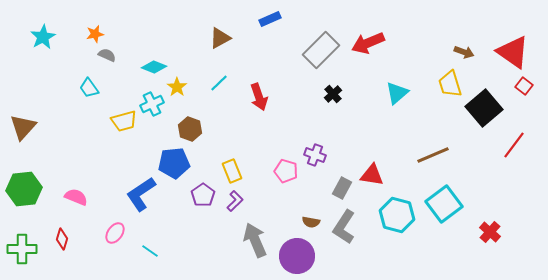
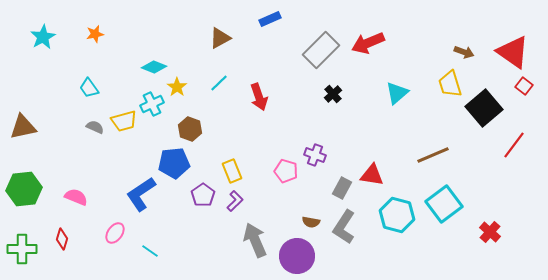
gray semicircle at (107, 55): moved 12 px left, 72 px down
brown triangle at (23, 127): rotated 36 degrees clockwise
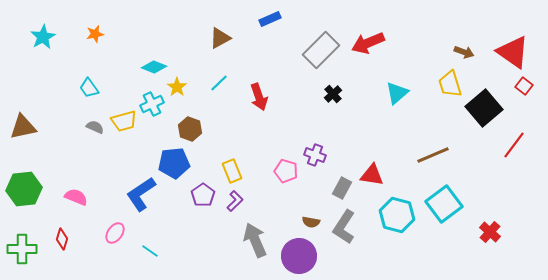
purple circle at (297, 256): moved 2 px right
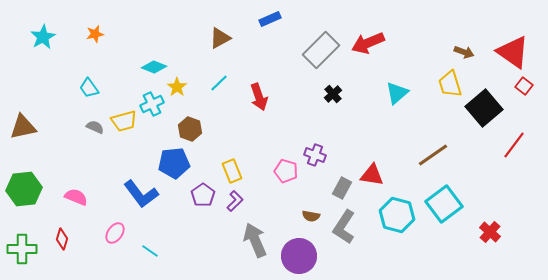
brown line at (433, 155): rotated 12 degrees counterclockwise
blue L-shape at (141, 194): rotated 93 degrees counterclockwise
brown semicircle at (311, 222): moved 6 px up
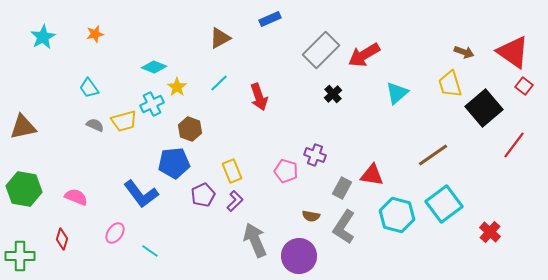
red arrow at (368, 43): moved 4 px left, 12 px down; rotated 8 degrees counterclockwise
gray semicircle at (95, 127): moved 2 px up
green hexagon at (24, 189): rotated 16 degrees clockwise
purple pentagon at (203, 195): rotated 10 degrees clockwise
green cross at (22, 249): moved 2 px left, 7 px down
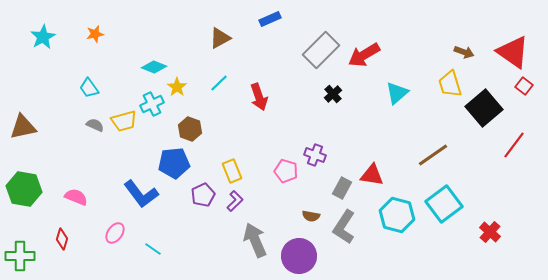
cyan line at (150, 251): moved 3 px right, 2 px up
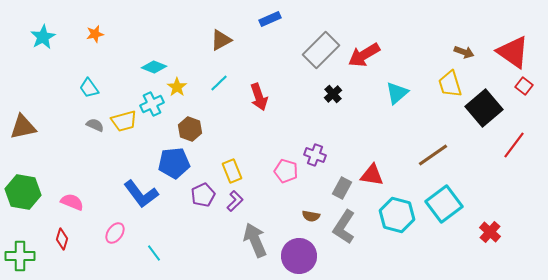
brown triangle at (220, 38): moved 1 px right, 2 px down
green hexagon at (24, 189): moved 1 px left, 3 px down
pink semicircle at (76, 197): moved 4 px left, 5 px down
cyan line at (153, 249): moved 1 px right, 4 px down; rotated 18 degrees clockwise
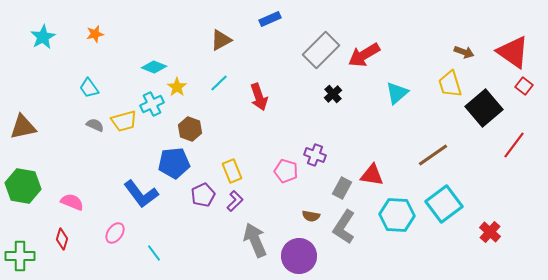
green hexagon at (23, 192): moved 6 px up
cyan hexagon at (397, 215): rotated 12 degrees counterclockwise
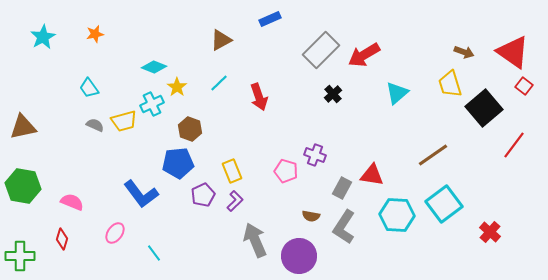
blue pentagon at (174, 163): moved 4 px right
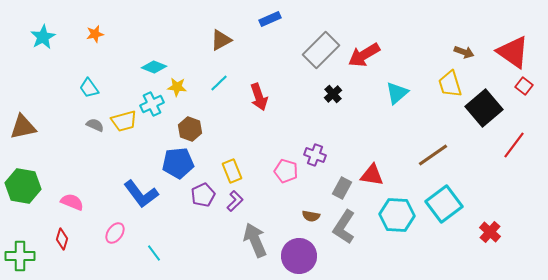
yellow star at (177, 87): rotated 30 degrees counterclockwise
